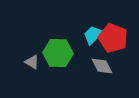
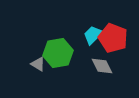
green hexagon: rotated 12 degrees counterclockwise
gray triangle: moved 6 px right, 2 px down
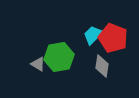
green hexagon: moved 1 px right, 4 px down
gray diamond: rotated 35 degrees clockwise
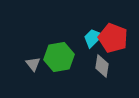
cyan trapezoid: moved 3 px down
gray triangle: moved 5 px left; rotated 21 degrees clockwise
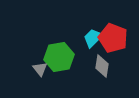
gray triangle: moved 7 px right, 5 px down
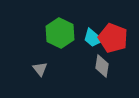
cyan trapezoid: rotated 95 degrees counterclockwise
green hexagon: moved 1 px right, 24 px up; rotated 24 degrees counterclockwise
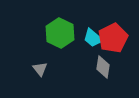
red pentagon: rotated 24 degrees clockwise
gray diamond: moved 1 px right, 1 px down
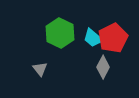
gray diamond: rotated 20 degrees clockwise
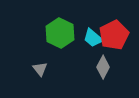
red pentagon: moved 1 px right, 3 px up
